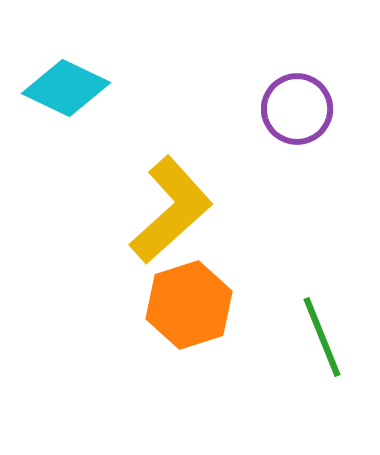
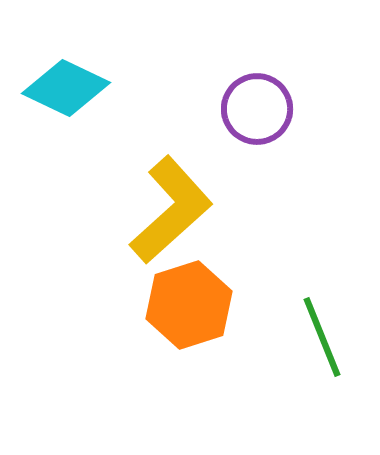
purple circle: moved 40 px left
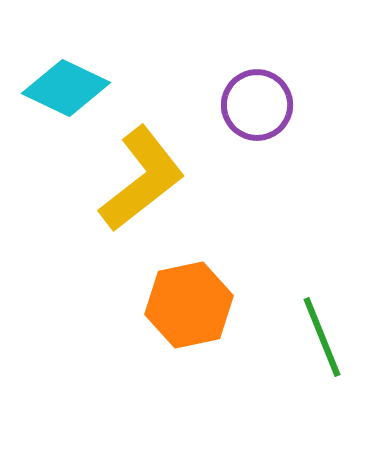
purple circle: moved 4 px up
yellow L-shape: moved 29 px left, 31 px up; rotated 4 degrees clockwise
orange hexagon: rotated 6 degrees clockwise
